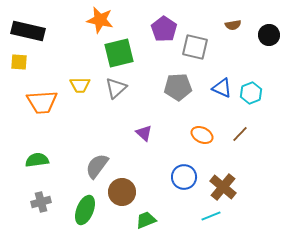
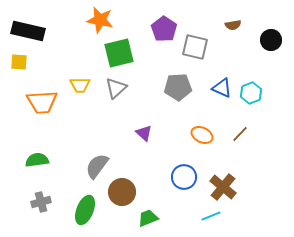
black circle: moved 2 px right, 5 px down
green trapezoid: moved 2 px right, 2 px up
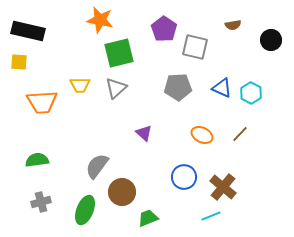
cyan hexagon: rotated 10 degrees counterclockwise
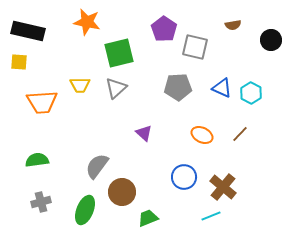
orange star: moved 13 px left, 2 px down
